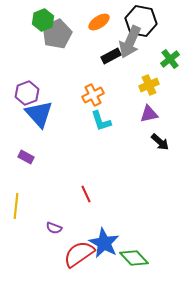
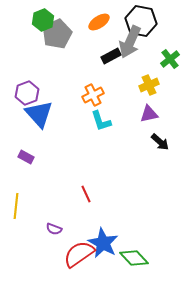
purple semicircle: moved 1 px down
blue star: moved 1 px left
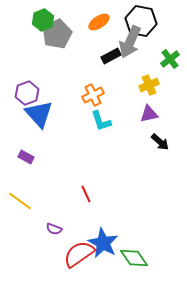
yellow line: moved 4 px right, 5 px up; rotated 60 degrees counterclockwise
green diamond: rotated 8 degrees clockwise
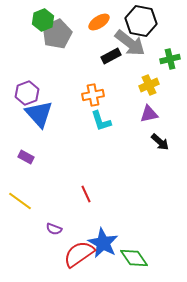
gray arrow: moved 1 px down; rotated 76 degrees counterclockwise
green cross: rotated 24 degrees clockwise
orange cross: rotated 15 degrees clockwise
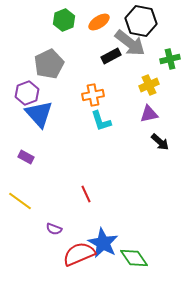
green hexagon: moved 21 px right
gray pentagon: moved 8 px left, 30 px down
red semicircle: rotated 12 degrees clockwise
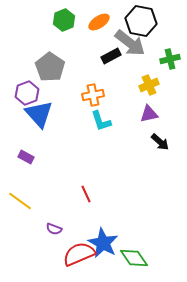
gray pentagon: moved 1 px right, 3 px down; rotated 12 degrees counterclockwise
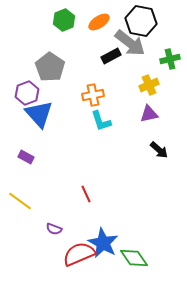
black arrow: moved 1 px left, 8 px down
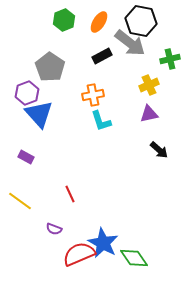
orange ellipse: rotated 25 degrees counterclockwise
black rectangle: moved 9 px left
red line: moved 16 px left
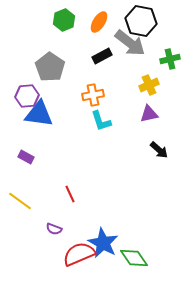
purple hexagon: moved 3 px down; rotated 15 degrees clockwise
blue triangle: rotated 40 degrees counterclockwise
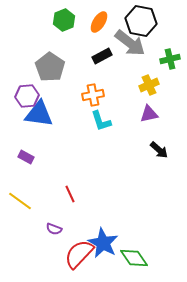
red semicircle: rotated 24 degrees counterclockwise
